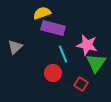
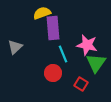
purple rectangle: rotated 70 degrees clockwise
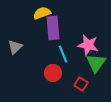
pink star: moved 1 px right
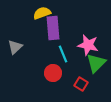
green triangle: rotated 10 degrees clockwise
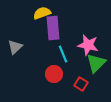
red circle: moved 1 px right, 1 px down
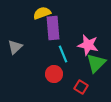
red square: moved 3 px down
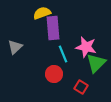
pink star: moved 2 px left, 2 px down
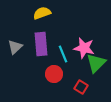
purple rectangle: moved 12 px left, 16 px down
pink star: moved 2 px left, 1 px down
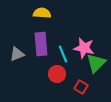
yellow semicircle: rotated 24 degrees clockwise
gray triangle: moved 2 px right, 7 px down; rotated 21 degrees clockwise
red circle: moved 3 px right
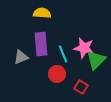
gray triangle: moved 4 px right, 3 px down
green triangle: moved 3 px up
